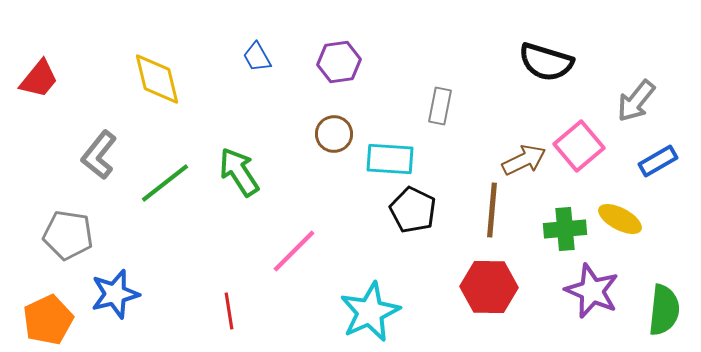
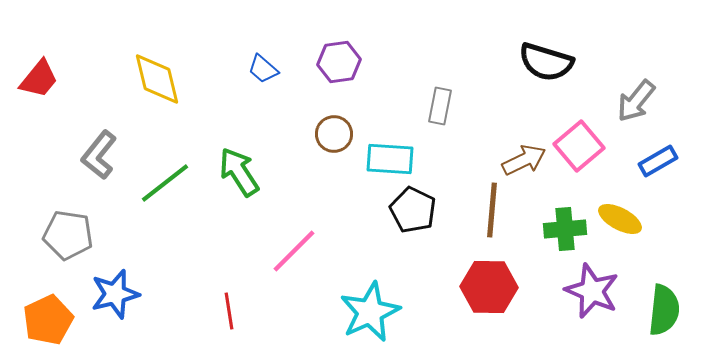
blue trapezoid: moved 6 px right, 12 px down; rotated 20 degrees counterclockwise
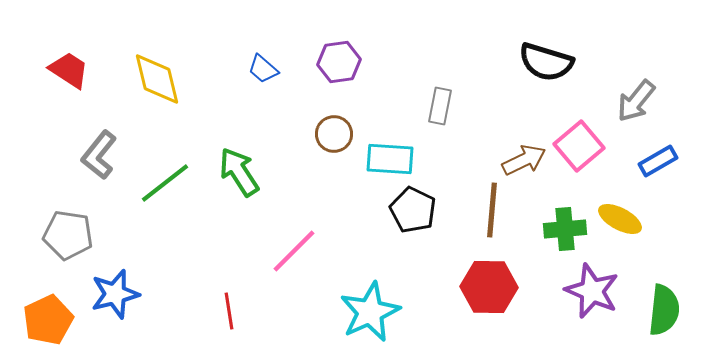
red trapezoid: moved 30 px right, 9 px up; rotated 96 degrees counterclockwise
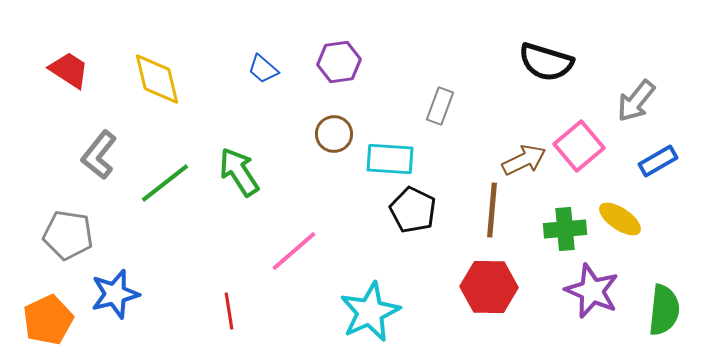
gray rectangle: rotated 9 degrees clockwise
yellow ellipse: rotated 6 degrees clockwise
pink line: rotated 4 degrees clockwise
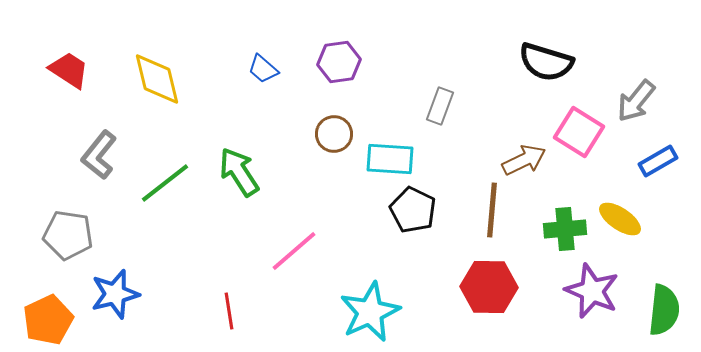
pink square: moved 14 px up; rotated 18 degrees counterclockwise
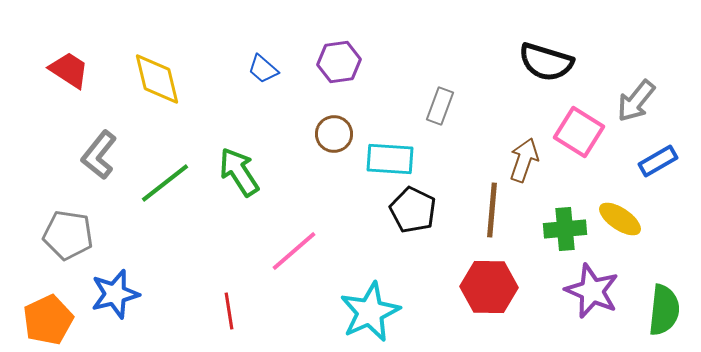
brown arrow: rotated 45 degrees counterclockwise
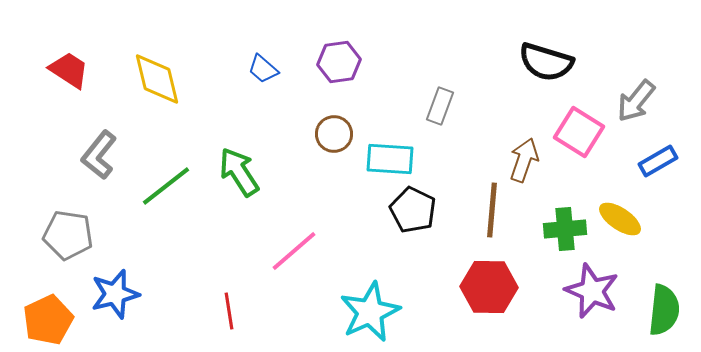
green line: moved 1 px right, 3 px down
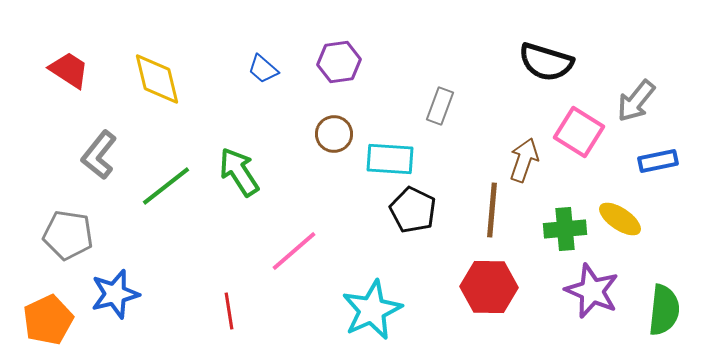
blue rectangle: rotated 18 degrees clockwise
cyan star: moved 2 px right, 2 px up
